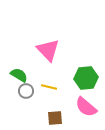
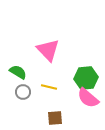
green semicircle: moved 1 px left, 3 px up
gray circle: moved 3 px left, 1 px down
pink semicircle: moved 2 px right, 9 px up
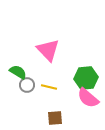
gray circle: moved 4 px right, 7 px up
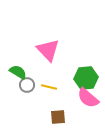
brown square: moved 3 px right, 1 px up
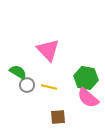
green hexagon: rotated 15 degrees clockwise
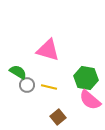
pink triangle: rotated 30 degrees counterclockwise
pink semicircle: moved 2 px right, 2 px down
brown square: rotated 35 degrees counterclockwise
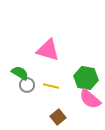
green semicircle: moved 2 px right, 1 px down
yellow line: moved 2 px right, 1 px up
pink semicircle: moved 1 px up
